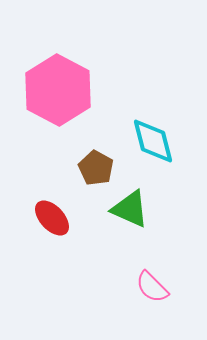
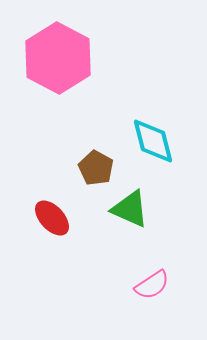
pink hexagon: moved 32 px up
pink semicircle: moved 2 px up; rotated 78 degrees counterclockwise
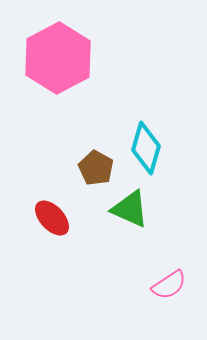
pink hexagon: rotated 4 degrees clockwise
cyan diamond: moved 7 px left, 7 px down; rotated 30 degrees clockwise
pink semicircle: moved 17 px right
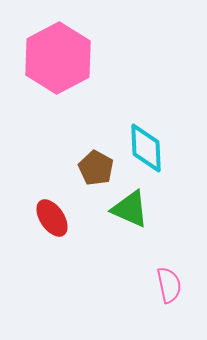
cyan diamond: rotated 18 degrees counterclockwise
red ellipse: rotated 9 degrees clockwise
pink semicircle: rotated 69 degrees counterclockwise
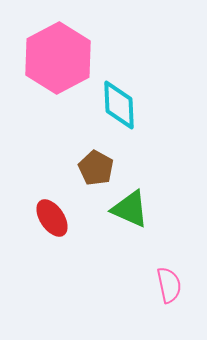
cyan diamond: moved 27 px left, 43 px up
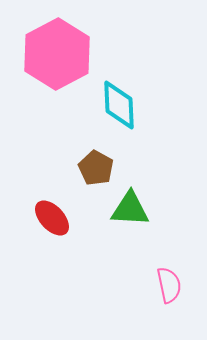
pink hexagon: moved 1 px left, 4 px up
green triangle: rotated 21 degrees counterclockwise
red ellipse: rotated 9 degrees counterclockwise
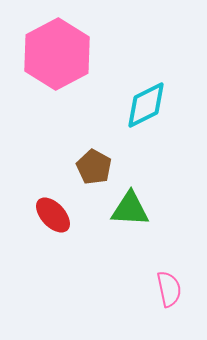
cyan diamond: moved 27 px right; rotated 66 degrees clockwise
brown pentagon: moved 2 px left, 1 px up
red ellipse: moved 1 px right, 3 px up
pink semicircle: moved 4 px down
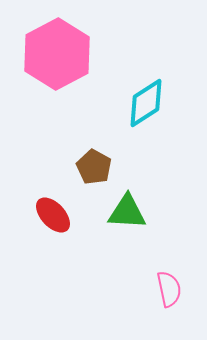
cyan diamond: moved 2 px up; rotated 6 degrees counterclockwise
green triangle: moved 3 px left, 3 px down
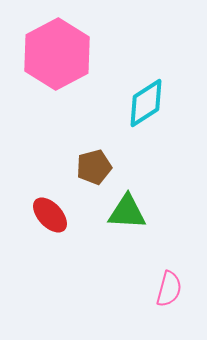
brown pentagon: rotated 28 degrees clockwise
red ellipse: moved 3 px left
pink semicircle: rotated 27 degrees clockwise
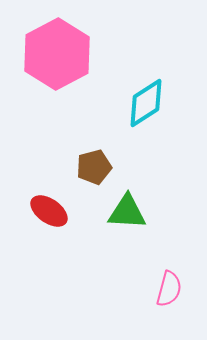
red ellipse: moved 1 px left, 4 px up; rotated 12 degrees counterclockwise
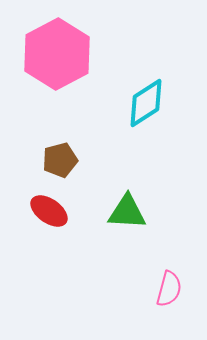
brown pentagon: moved 34 px left, 7 px up
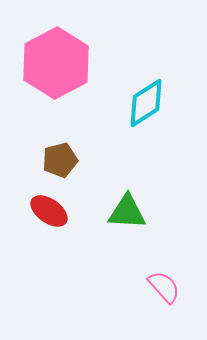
pink hexagon: moved 1 px left, 9 px down
pink semicircle: moved 5 px left, 2 px up; rotated 57 degrees counterclockwise
